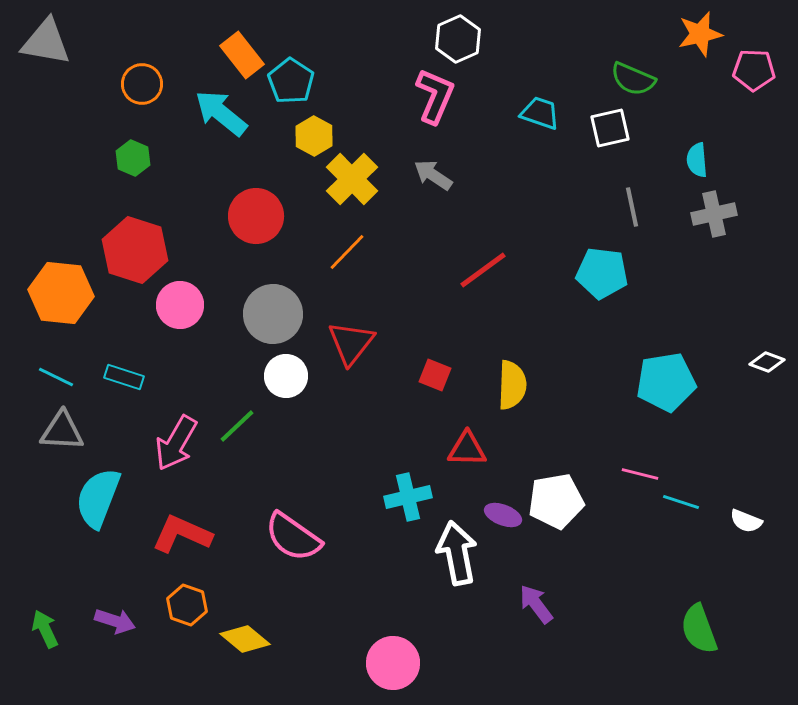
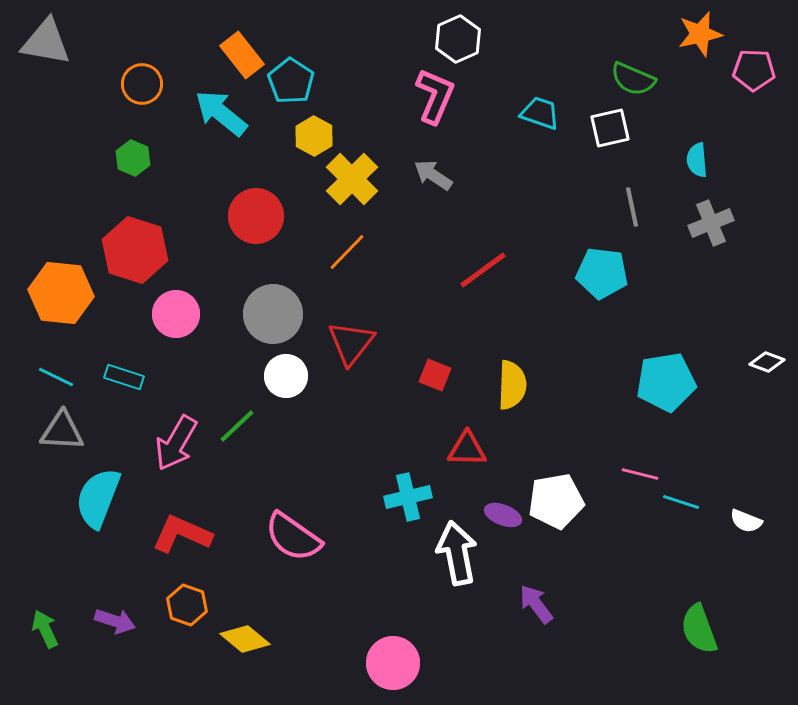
gray cross at (714, 214): moved 3 px left, 9 px down; rotated 9 degrees counterclockwise
pink circle at (180, 305): moved 4 px left, 9 px down
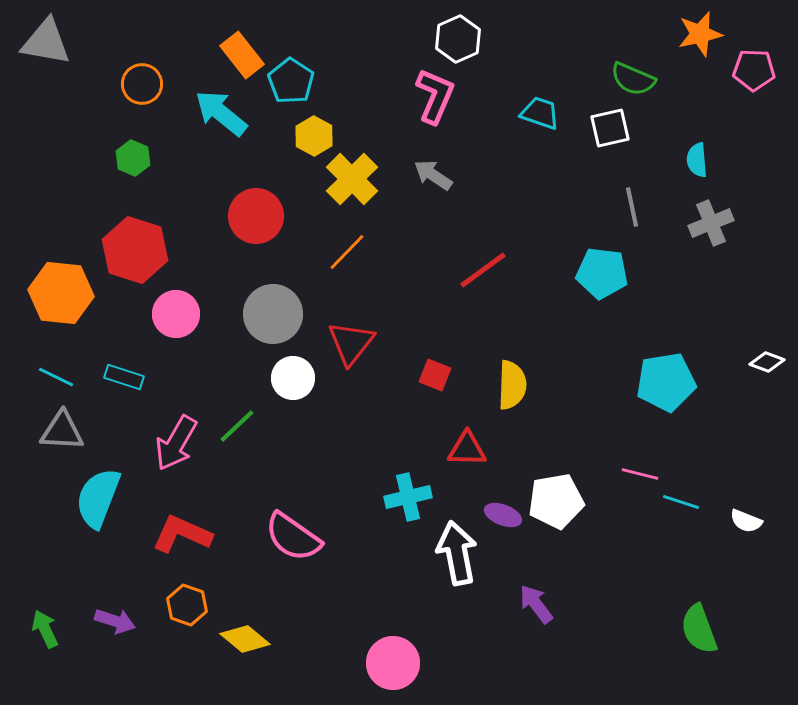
white circle at (286, 376): moved 7 px right, 2 px down
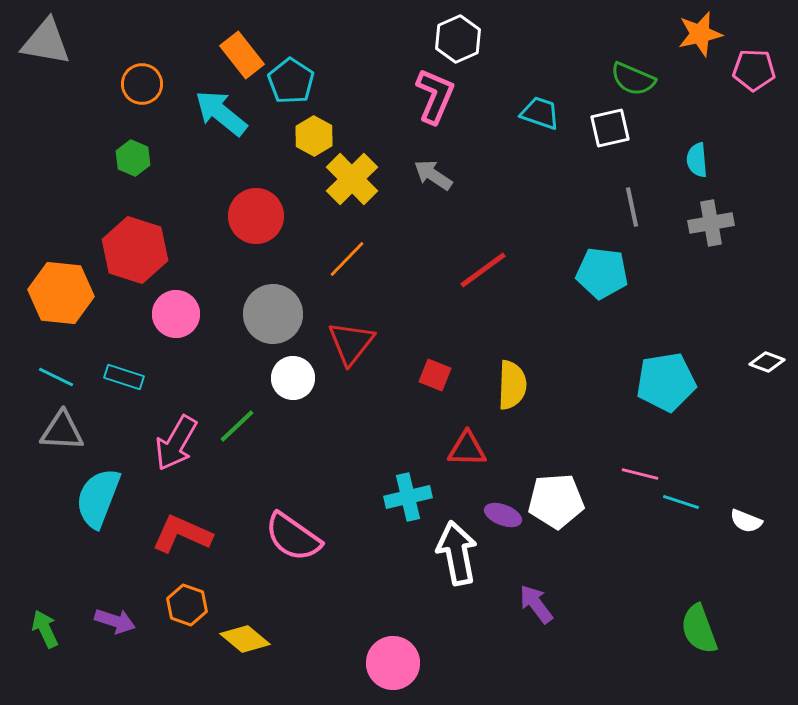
gray cross at (711, 223): rotated 12 degrees clockwise
orange line at (347, 252): moved 7 px down
white pentagon at (556, 501): rotated 6 degrees clockwise
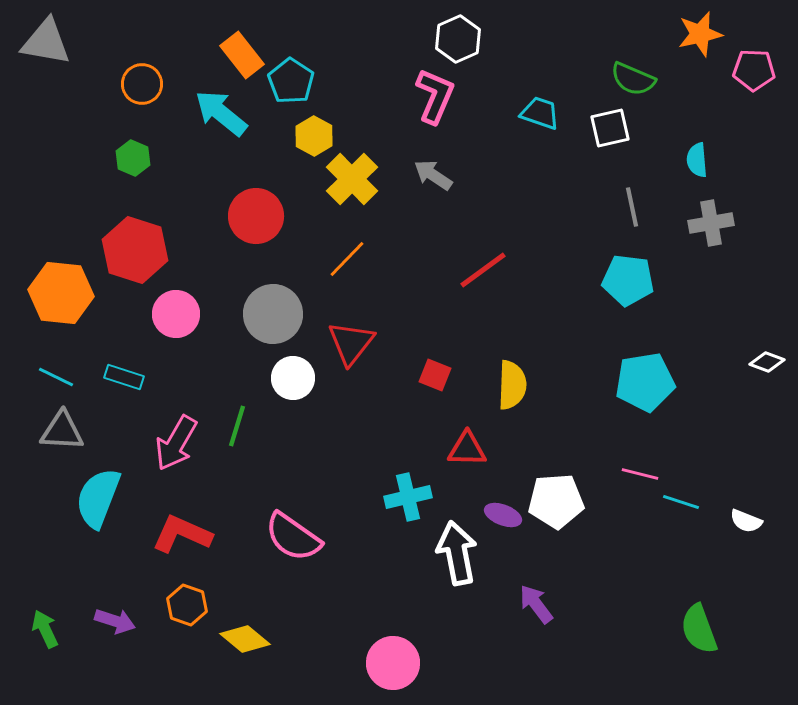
cyan pentagon at (602, 273): moved 26 px right, 7 px down
cyan pentagon at (666, 382): moved 21 px left
green line at (237, 426): rotated 30 degrees counterclockwise
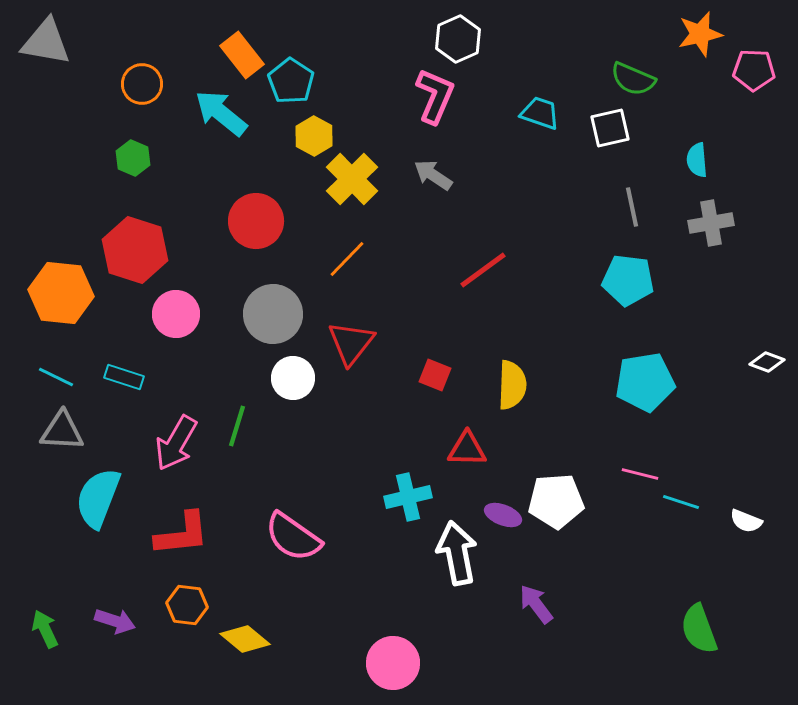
red circle at (256, 216): moved 5 px down
red L-shape at (182, 534): rotated 150 degrees clockwise
orange hexagon at (187, 605): rotated 12 degrees counterclockwise
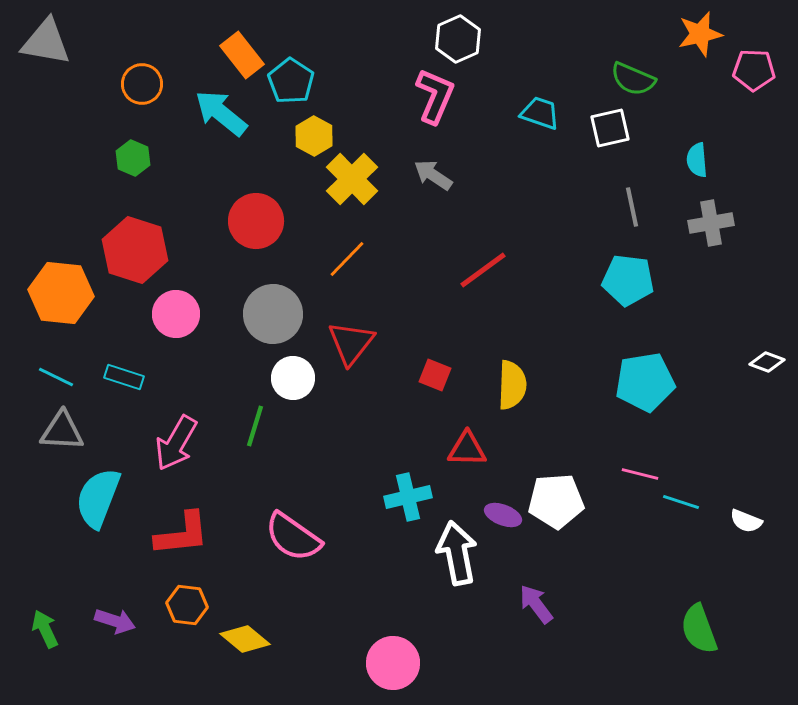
green line at (237, 426): moved 18 px right
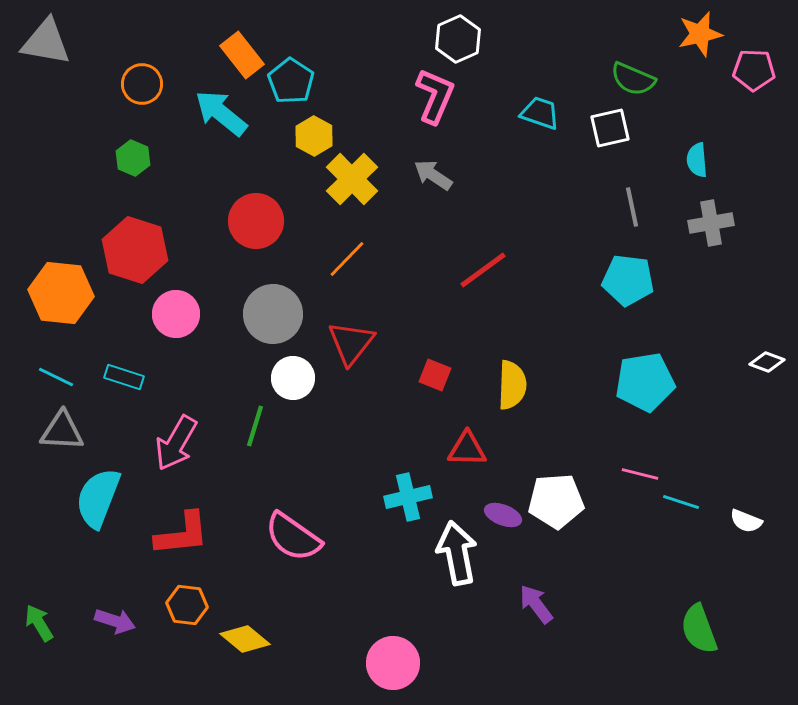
green arrow at (45, 629): moved 6 px left, 6 px up; rotated 6 degrees counterclockwise
